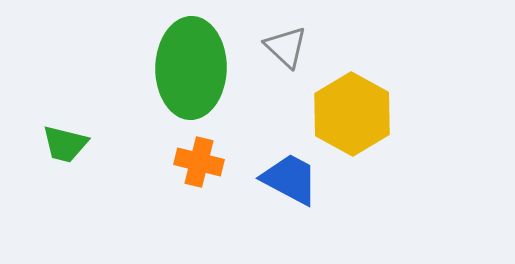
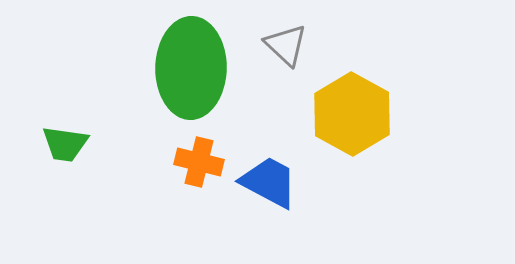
gray triangle: moved 2 px up
green trapezoid: rotated 6 degrees counterclockwise
blue trapezoid: moved 21 px left, 3 px down
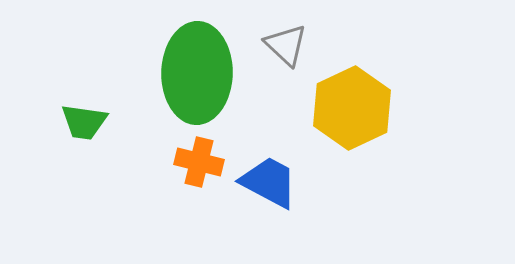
green ellipse: moved 6 px right, 5 px down
yellow hexagon: moved 6 px up; rotated 6 degrees clockwise
green trapezoid: moved 19 px right, 22 px up
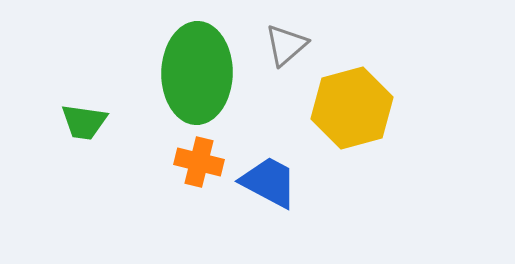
gray triangle: rotated 36 degrees clockwise
yellow hexagon: rotated 10 degrees clockwise
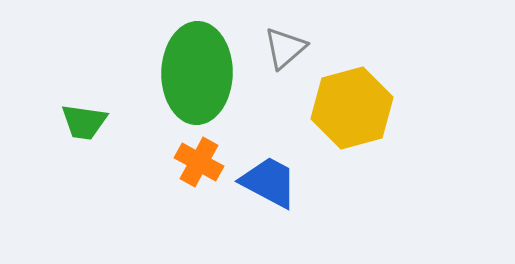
gray triangle: moved 1 px left, 3 px down
orange cross: rotated 15 degrees clockwise
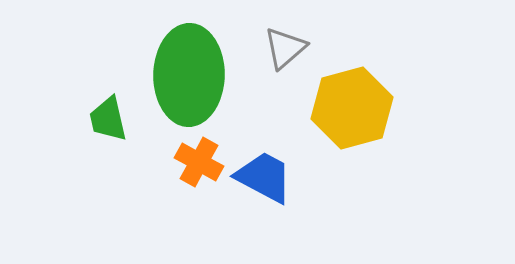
green ellipse: moved 8 px left, 2 px down
green trapezoid: moved 24 px right, 3 px up; rotated 69 degrees clockwise
blue trapezoid: moved 5 px left, 5 px up
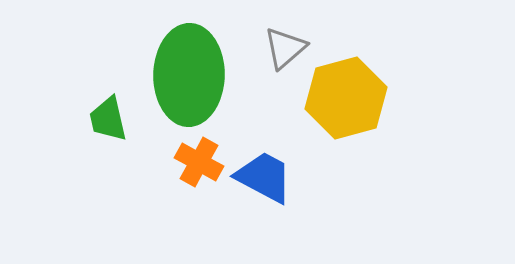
yellow hexagon: moved 6 px left, 10 px up
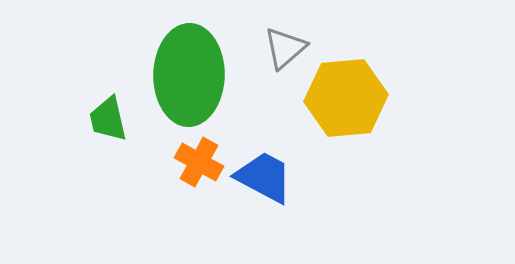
yellow hexagon: rotated 10 degrees clockwise
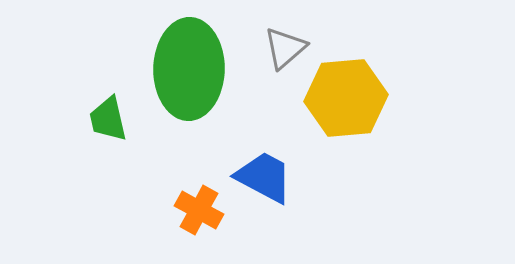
green ellipse: moved 6 px up
orange cross: moved 48 px down
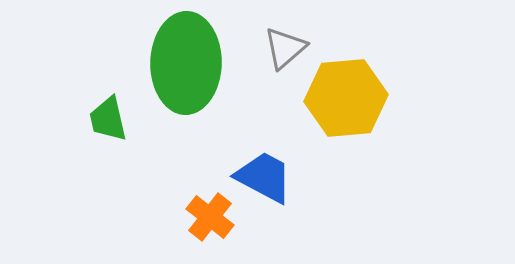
green ellipse: moved 3 px left, 6 px up
orange cross: moved 11 px right, 7 px down; rotated 9 degrees clockwise
